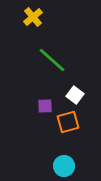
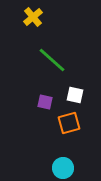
white square: rotated 24 degrees counterclockwise
purple square: moved 4 px up; rotated 14 degrees clockwise
orange square: moved 1 px right, 1 px down
cyan circle: moved 1 px left, 2 px down
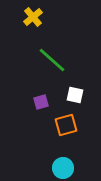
purple square: moved 4 px left; rotated 28 degrees counterclockwise
orange square: moved 3 px left, 2 px down
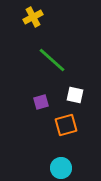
yellow cross: rotated 12 degrees clockwise
cyan circle: moved 2 px left
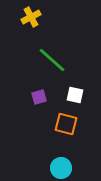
yellow cross: moved 2 px left
purple square: moved 2 px left, 5 px up
orange square: moved 1 px up; rotated 30 degrees clockwise
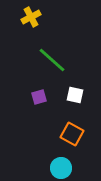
orange square: moved 6 px right, 10 px down; rotated 15 degrees clockwise
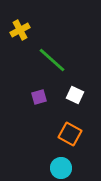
yellow cross: moved 11 px left, 13 px down
white square: rotated 12 degrees clockwise
orange square: moved 2 px left
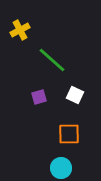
orange square: moved 1 px left; rotated 30 degrees counterclockwise
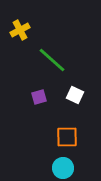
orange square: moved 2 px left, 3 px down
cyan circle: moved 2 px right
